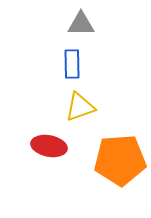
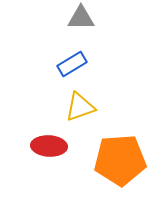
gray triangle: moved 6 px up
blue rectangle: rotated 60 degrees clockwise
red ellipse: rotated 8 degrees counterclockwise
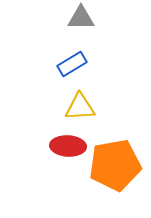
yellow triangle: rotated 16 degrees clockwise
red ellipse: moved 19 px right
orange pentagon: moved 5 px left, 5 px down; rotated 6 degrees counterclockwise
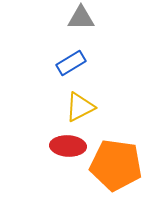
blue rectangle: moved 1 px left, 1 px up
yellow triangle: rotated 24 degrees counterclockwise
orange pentagon: moved 1 px right; rotated 18 degrees clockwise
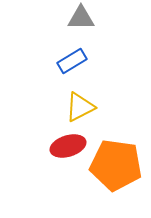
blue rectangle: moved 1 px right, 2 px up
red ellipse: rotated 20 degrees counterclockwise
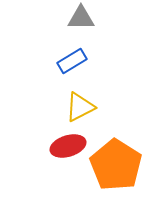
orange pentagon: rotated 24 degrees clockwise
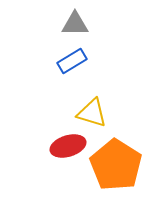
gray triangle: moved 6 px left, 6 px down
yellow triangle: moved 12 px right, 6 px down; rotated 44 degrees clockwise
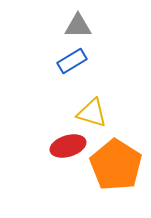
gray triangle: moved 3 px right, 2 px down
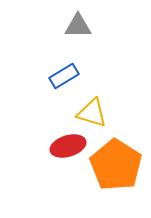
blue rectangle: moved 8 px left, 15 px down
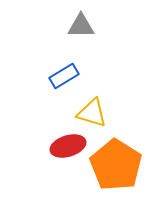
gray triangle: moved 3 px right
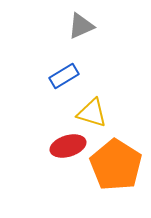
gray triangle: rotated 24 degrees counterclockwise
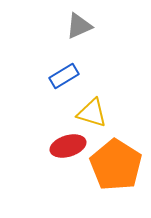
gray triangle: moved 2 px left
